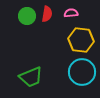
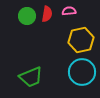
pink semicircle: moved 2 px left, 2 px up
yellow hexagon: rotated 20 degrees counterclockwise
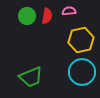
red semicircle: moved 2 px down
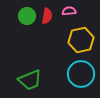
cyan circle: moved 1 px left, 2 px down
green trapezoid: moved 1 px left, 3 px down
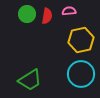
green circle: moved 2 px up
green trapezoid: rotated 10 degrees counterclockwise
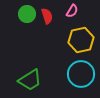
pink semicircle: moved 3 px right; rotated 128 degrees clockwise
red semicircle: rotated 28 degrees counterclockwise
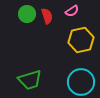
pink semicircle: rotated 24 degrees clockwise
cyan circle: moved 8 px down
green trapezoid: rotated 15 degrees clockwise
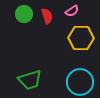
green circle: moved 3 px left
yellow hexagon: moved 2 px up; rotated 15 degrees clockwise
cyan circle: moved 1 px left
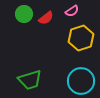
red semicircle: moved 1 px left, 2 px down; rotated 70 degrees clockwise
yellow hexagon: rotated 20 degrees counterclockwise
cyan circle: moved 1 px right, 1 px up
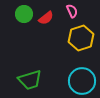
pink semicircle: rotated 80 degrees counterclockwise
cyan circle: moved 1 px right
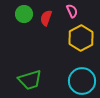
red semicircle: rotated 147 degrees clockwise
yellow hexagon: rotated 10 degrees counterclockwise
